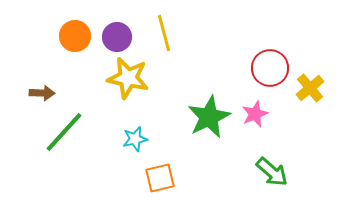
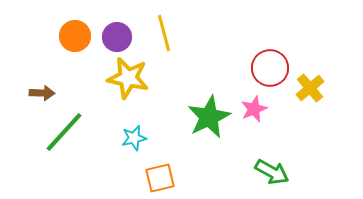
pink star: moved 1 px left, 5 px up
cyan star: moved 1 px left, 1 px up
green arrow: rotated 12 degrees counterclockwise
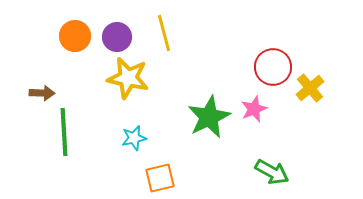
red circle: moved 3 px right, 1 px up
green line: rotated 45 degrees counterclockwise
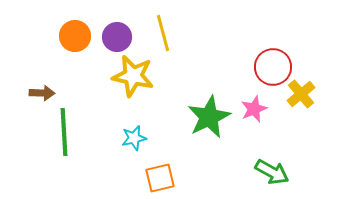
yellow line: moved 1 px left
yellow star: moved 5 px right, 2 px up
yellow cross: moved 9 px left, 6 px down
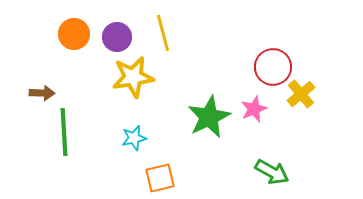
orange circle: moved 1 px left, 2 px up
yellow star: moved 1 px down; rotated 21 degrees counterclockwise
